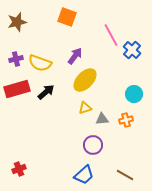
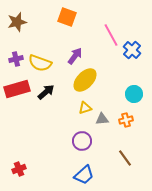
purple circle: moved 11 px left, 4 px up
brown line: moved 17 px up; rotated 24 degrees clockwise
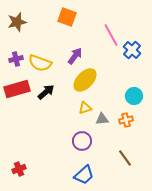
cyan circle: moved 2 px down
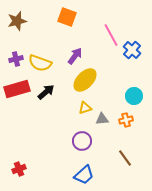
brown star: moved 1 px up
